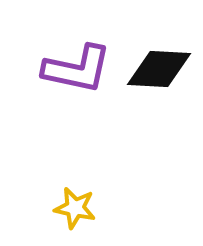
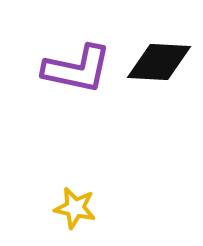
black diamond: moved 7 px up
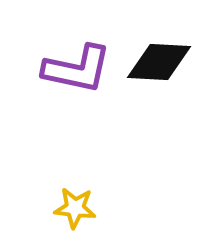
yellow star: rotated 6 degrees counterclockwise
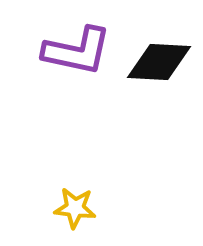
purple L-shape: moved 18 px up
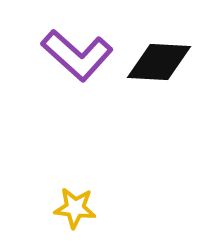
purple L-shape: moved 4 px down; rotated 30 degrees clockwise
